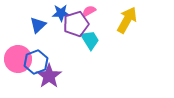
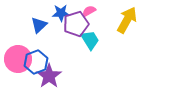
blue triangle: moved 1 px right
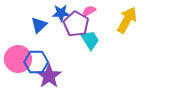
purple pentagon: rotated 25 degrees counterclockwise
blue hexagon: rotated 20 degrees clockwise
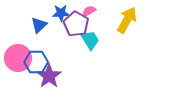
pink circle: moved 1 px up
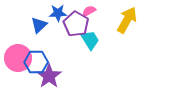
blue star: moved 3 px left
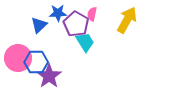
pink semicircle: moved 3 px right, 3 px down; rotated 48 degrees counterclockwise
cyan trapezoid: moved 5 px left, 2 px down
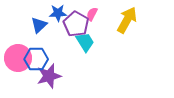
pink semicircle: rotated 16 degrees clockwise
blue hexagon: moved 3 px up
purple star: rotated 20 degrees clockwise
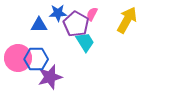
blue triangle: rotated 42 degrees clockwise
purple star: moved 1 px right, 1 px down
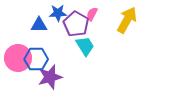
cyan trapezoid: moved 4 px down
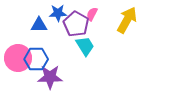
purple star: rotated 15 degrees clockwise
